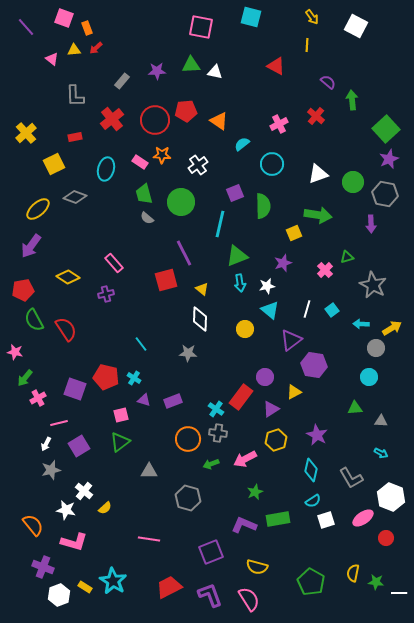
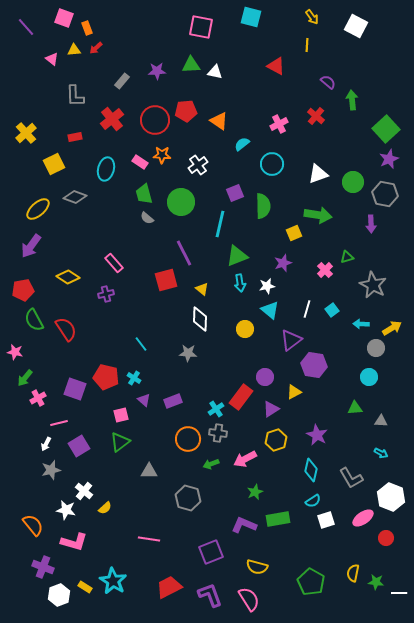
purple triangle at (144, 400): rotated 24 degrees clockwise
cyan cross at (216, 409): rotated 21 degrees clockwise
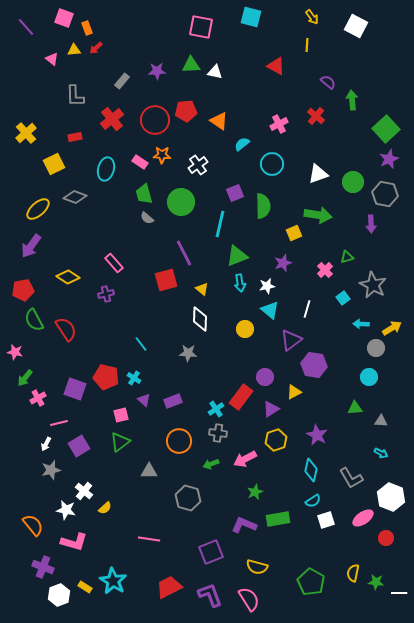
cyan square at (332, 310): moved 11 px right, 12 px up
orange circle at (188, 439): moved 9 px left, 2 px down
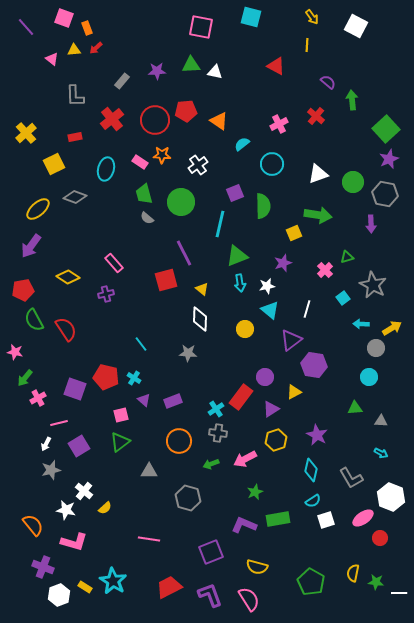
red circle at (386, 538): moved 6 px left
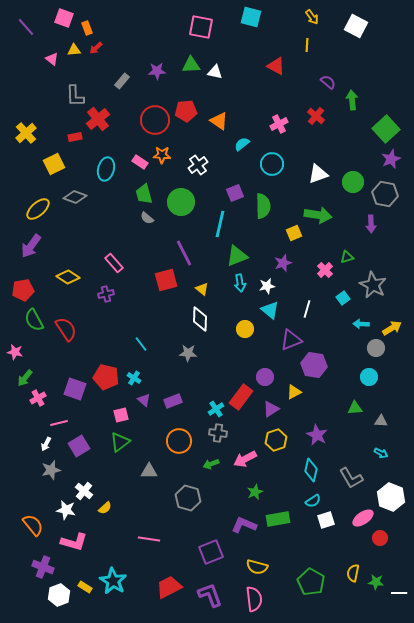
red cross at (112, 119): moved 14 px left
purple star at (389, 159): moved 2 px right
purple triangle at (291, 340): rotated 15 degrees clockwise
pink semicircle at (249, 599): moved 5 px right; rotated 25 degrees clockwise
